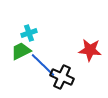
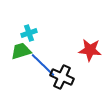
green trapezoid: rotated 10 degrees clockwise
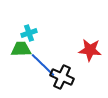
green trapezoid: moved 2 px up; rotated 15 degrees clockwise
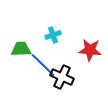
cyan cross: moved 24 px right, 2 px down
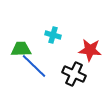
cyan cross: rotated 35 degrees clockwise
blue line: moved 9 px left, 1 px down
black cross: moved 12 px right, 3 px up
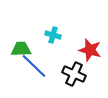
red star: rotated 10 degrees clockwise
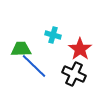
red star: moved 10 px left, 1 px up; rotated 20 degrees clockwise
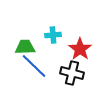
cyan cross: rotated 21 degrees counterclockwise
green trapezoid: moved 4 px right, 2 px up
black cross: moved 2 px left, 1 px up; rotated 10 degrees counterclockwise
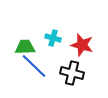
cyan cross: moved 3 px down; rotated 21 degrees clockwise
red star: moved 2 px right, 4 px up; rotated 20 degrees counterclockwise
